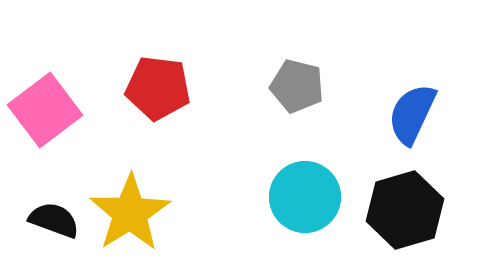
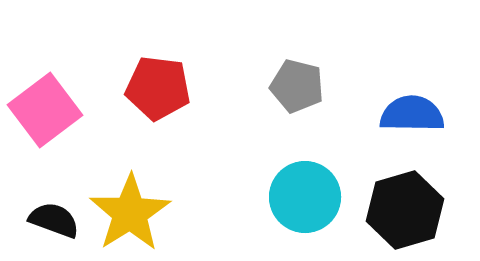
blue semicircle: rotated 66 degrees clockwise
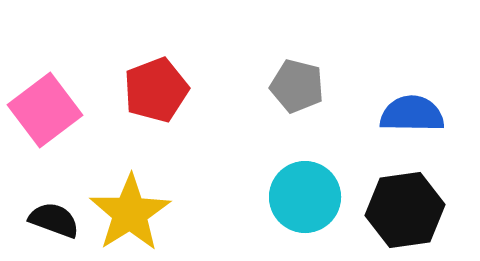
red pentagon: moved 2 px left, 2 px down; rotated 28 degrees counterclockwise
black hexagon: rotated 8 degrees clockwise
